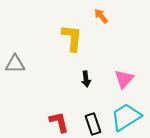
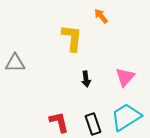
gray triangle: moved 1 px up
pink triangle: moved 1 px right, 2 px up
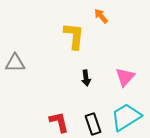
yellow L-shape: moved 2 px right, 2 px up
black arrow: moved 1 px up
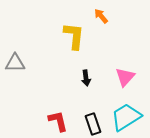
red L-shape: moved 1 px left, 1 px up
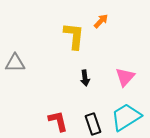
orange arrow: moved 5 px down; rotated 84 degrees clockwise
black arrow: moved 1 px left
